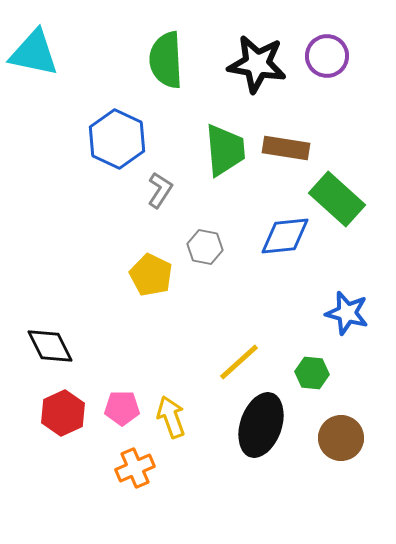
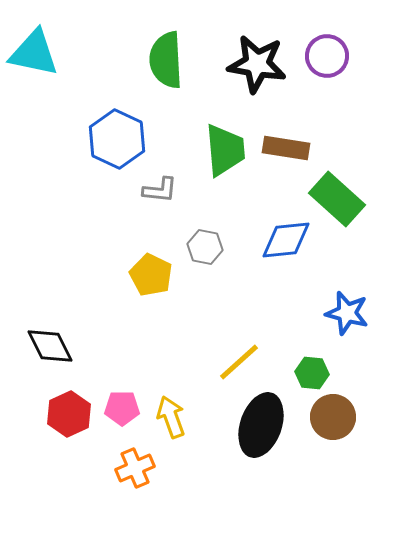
gray L-shape: rotated 63 degrees clockwise
blue diamond: moved 1 px right, 4 px down
red hexagon: moved 6 px right, 1 px down
brown circle: moved 8 px left, 21 px up
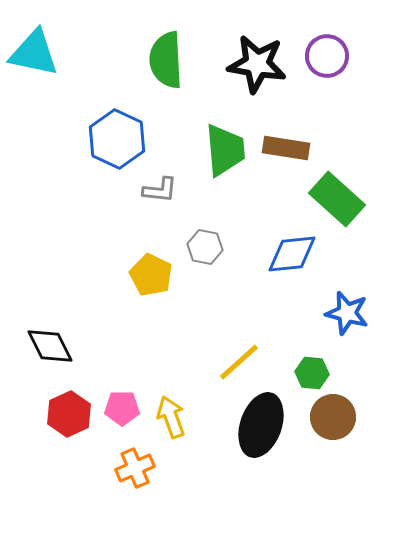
blue diamond: moved 6 px right, 14 px down
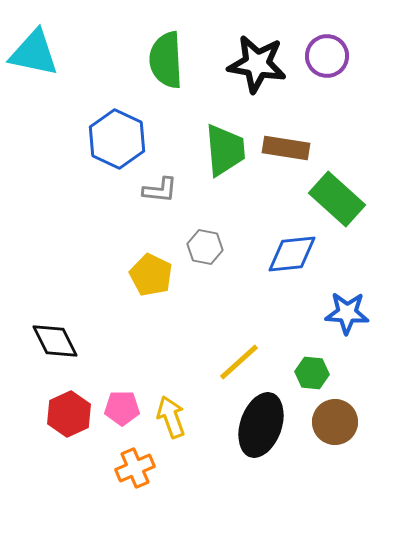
blue star: rotated 12 degrees counterclockwise
black diamond: moved 5 px right, 5 px up
brown circle: moved 2 px right, 5 px down
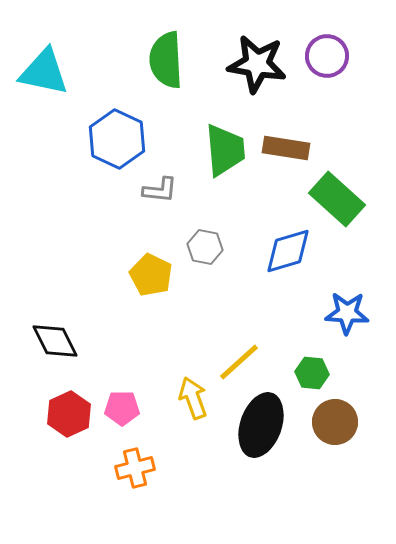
cyan triangle: moved 10 px right, 19 px down
blue diamond: moved 4 px left, 3 px up; rotated 10 degrees counterclockwise
yellow arrow: moved 22 px right, 19 px up
orange cross: rotated 9 degrees clockwise
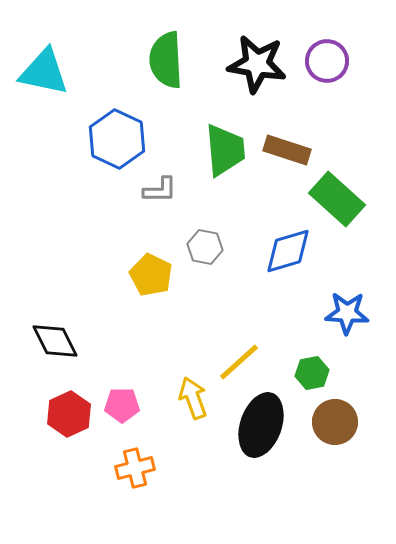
purple circle: moved 5 px down
brown rectangle: moved 1 px right, 2 px down; rotated 9 degrees clockwise
gray L-shape: rotated 6 degrees counterclockwise
green hexagon: rotated 16 degrees counterclockwise
pink pentagon: moved 3 px up
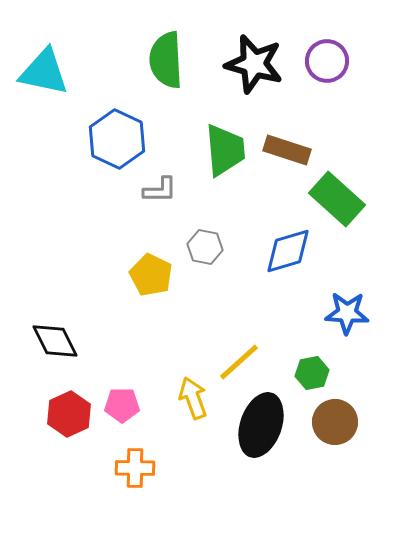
black star: moved 3 px left; rotated 6 degrees clockwise
orange cross: rotated 15 degrees clockwise
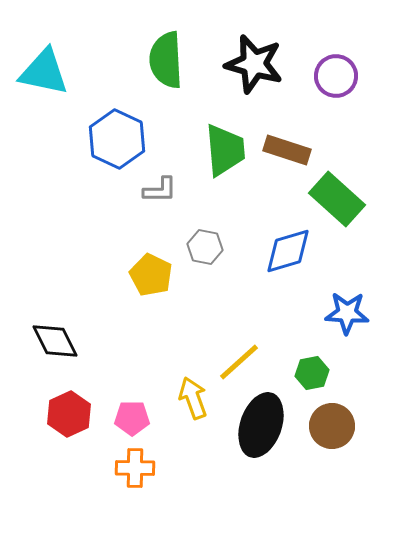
purple circle: moved 9 px right, 15 px down
pink pentagon: moved 10 px right, 13 px down
brown circle: moved 3 px left, 4 px down
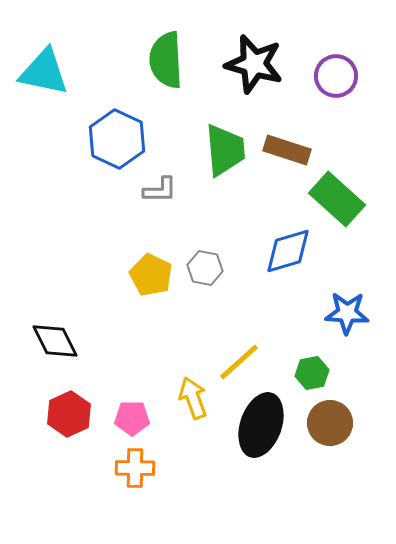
gray hexagon: moved 21 px down
brown circle: moved 2 px left, 3 px up
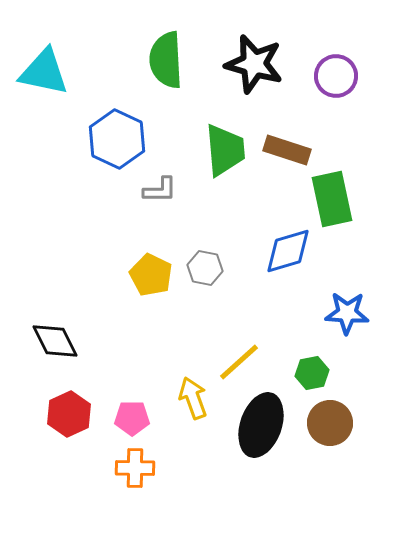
green rectangle: moved 5 px left; rotated 36 degrees clockwise
